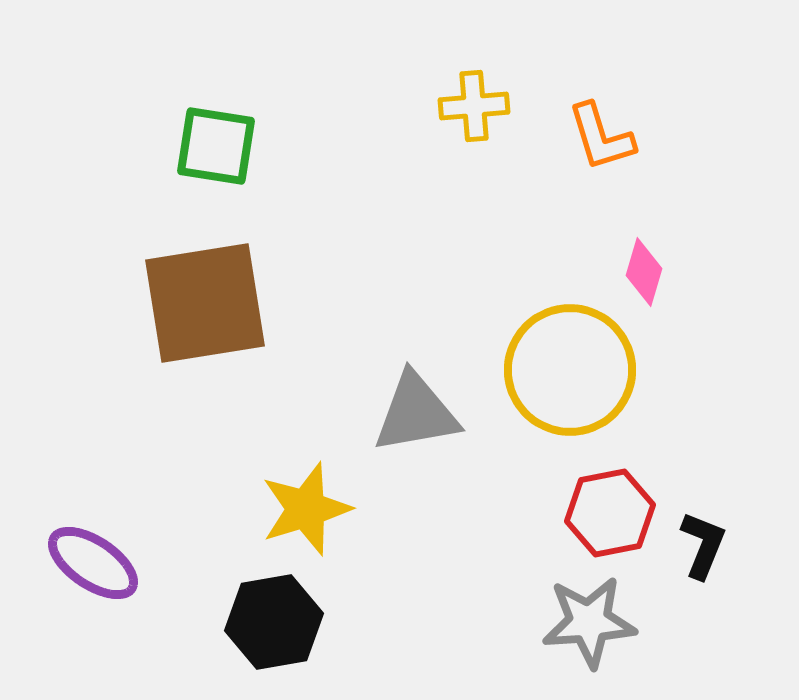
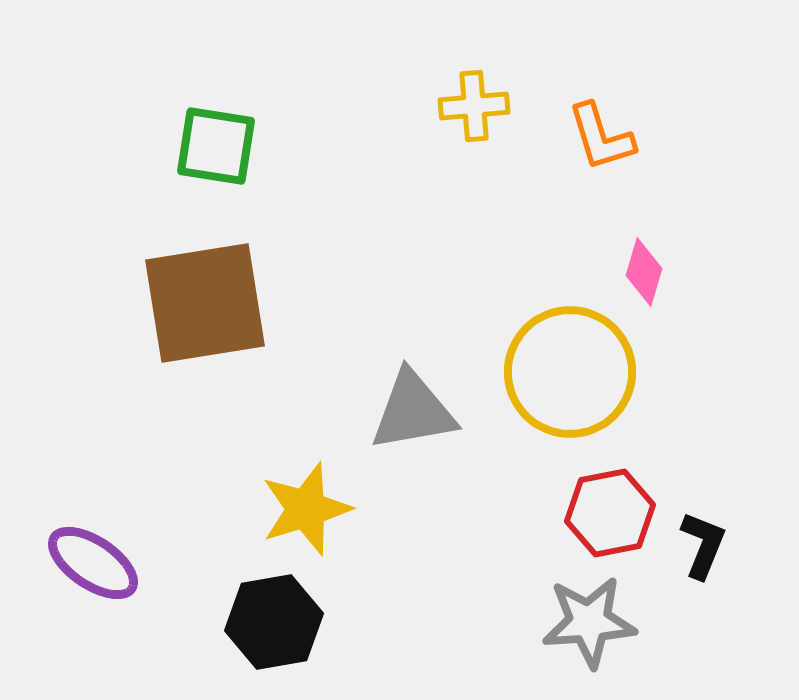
yellow circle: moved 2 px down
gray triangle: moved 3 px left, 2 px up
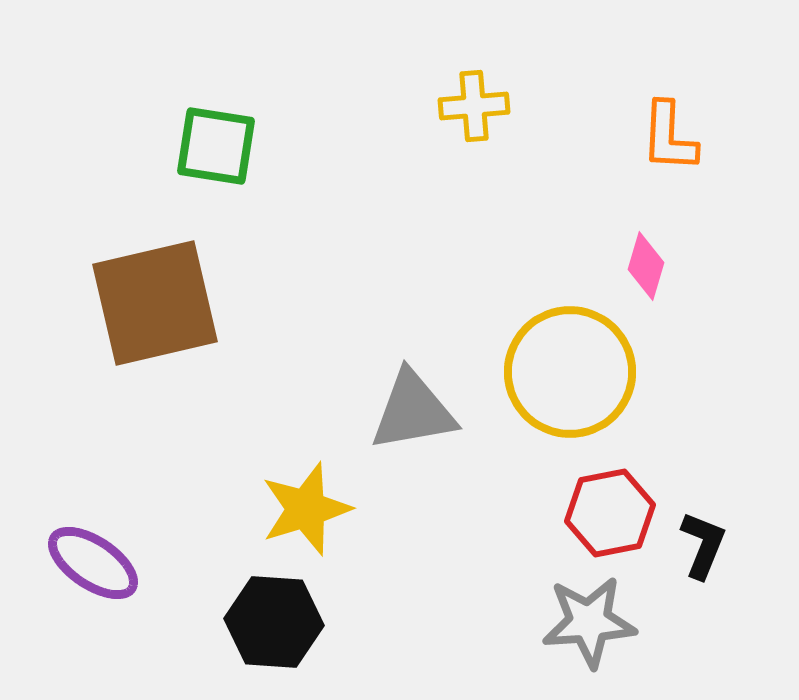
orange L-shape: moved 68 px right; rotated 20 degrees clockwise
pink diamond: moved 2 px right, 6 px up
brown square: moved 50 px left; rotated 4 degrees counterclockwise
black hexagon: rotated 14 degrees clockwise
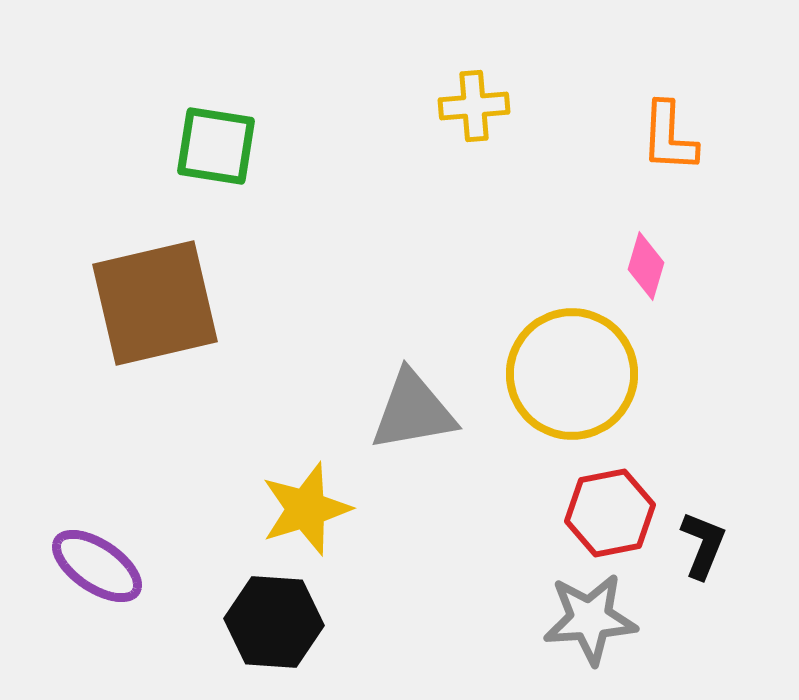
yellow circle: moved 2 px right, 2 px down
purple ellipse: moved 4 px right, 3 px down
gray star: moved 1 px right, 3 px up
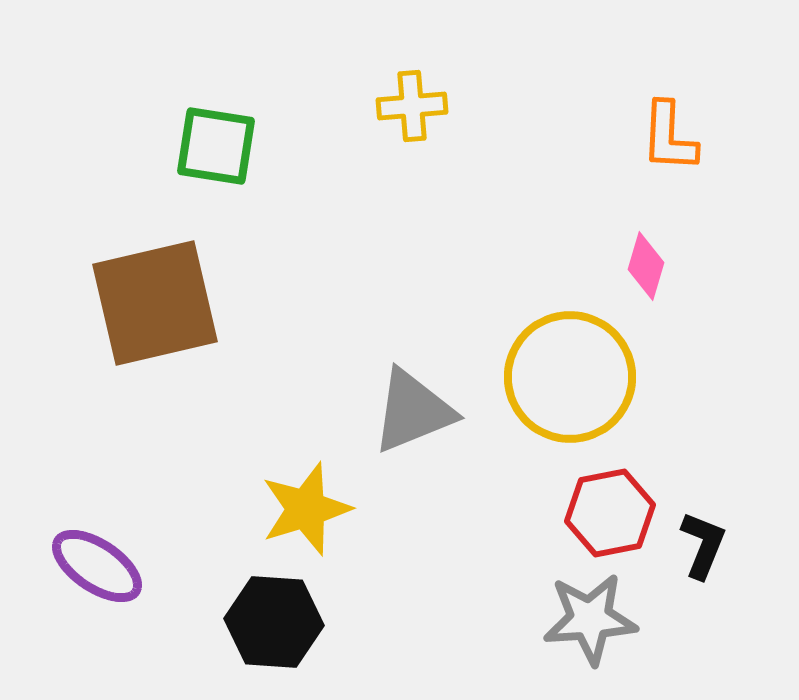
yellow cross: moved 62 px left
yellow circle: moved 2 px left, 3 px down
gray triangle: rotated 12 degrees counterclockwise
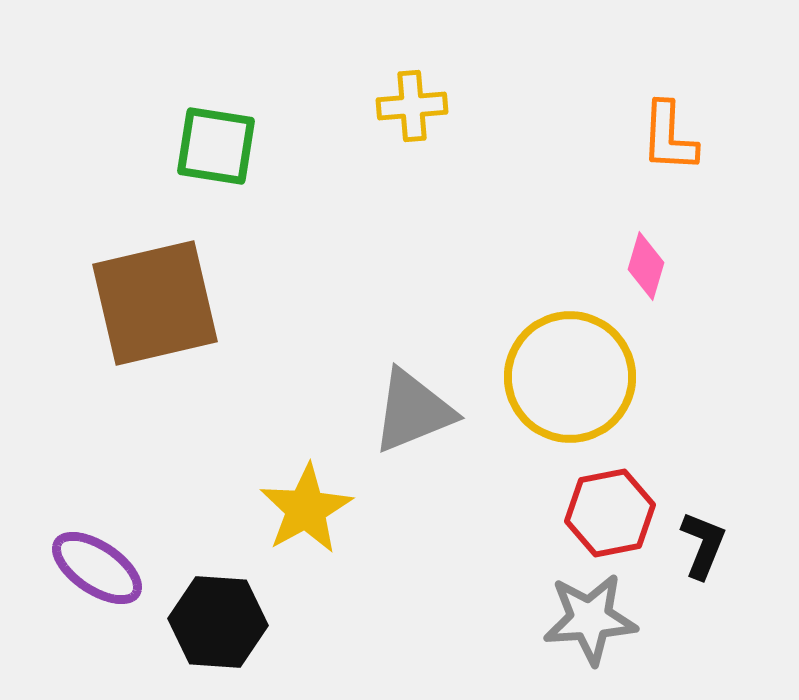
yellow star: rotated 12 degrees counterclockwise
purple ellipse: moved 2 px down
black hexagon: moved 56 px left
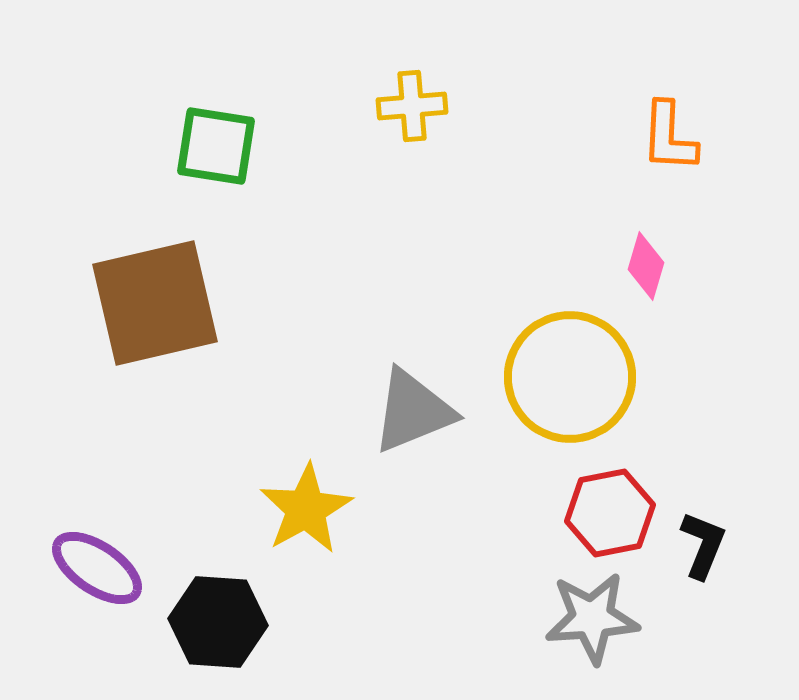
gray star: moved 2 px right, 1 px up
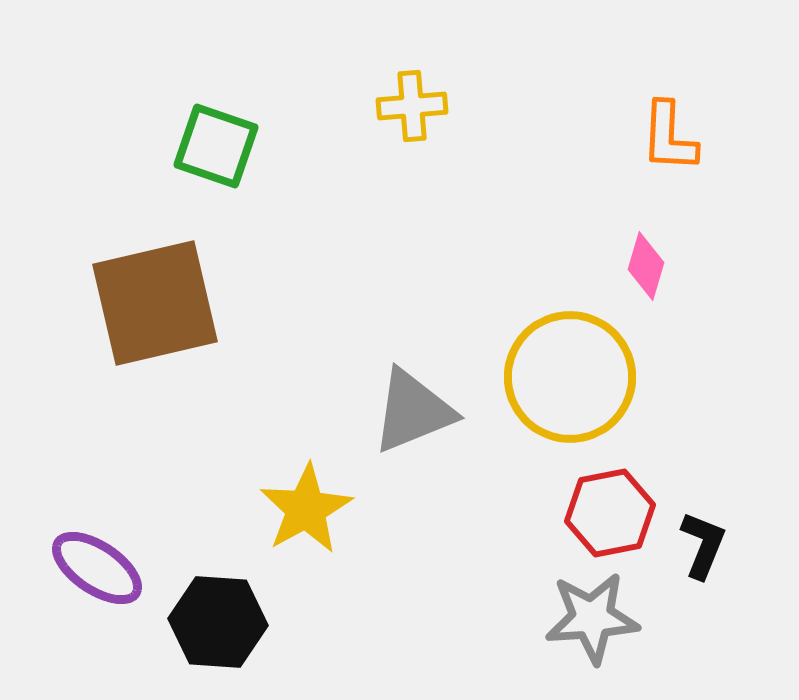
green square: rotated 10 degrees clockwise
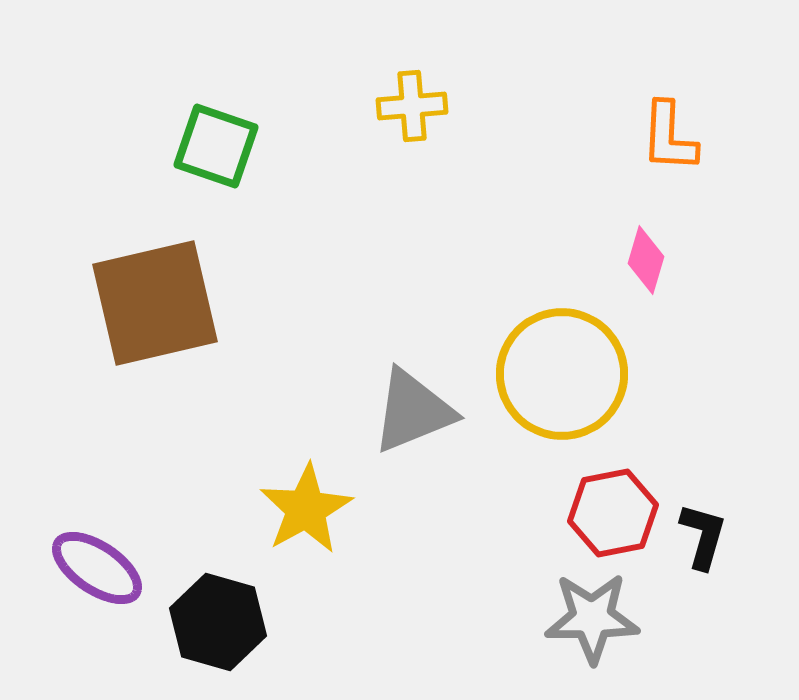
pink diamond: moved 6 px up
yellow circle: moved 8 px left, 3 px up
red hexagon: moved 3 px right
black L-shape: moved 9 px up; rotated 6 degrees counterclockwise
gray star: rotated 4 degrees clockwise
black hexagon: rotated 12 degrees clockwise
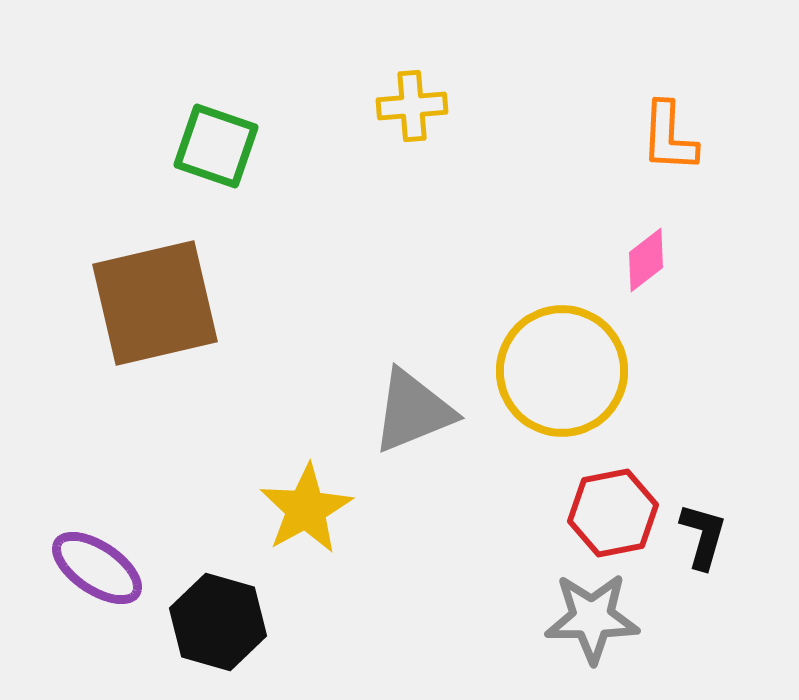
pink diamond: rotated 36 degrees clockwise
yellow circle: moved 3 px up
